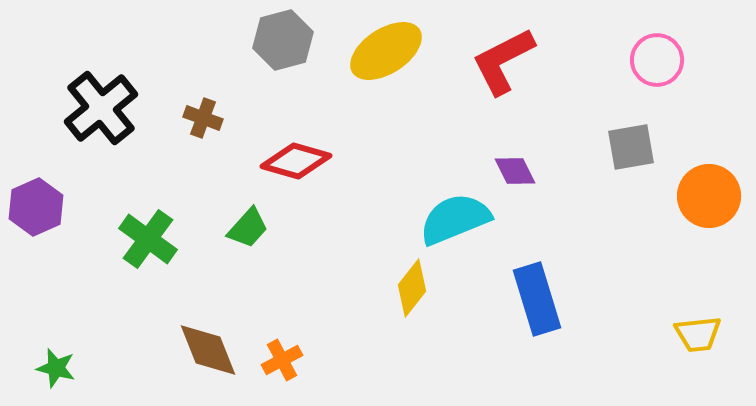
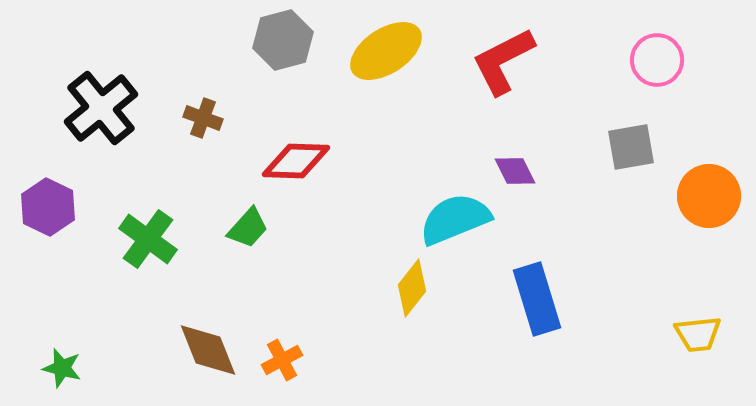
red diamond: rotated 14 degrees counterclockwise
purple hexagon: moved 12 px right; rotated 10 degrees counterclockwise
green star: moved 6 px right
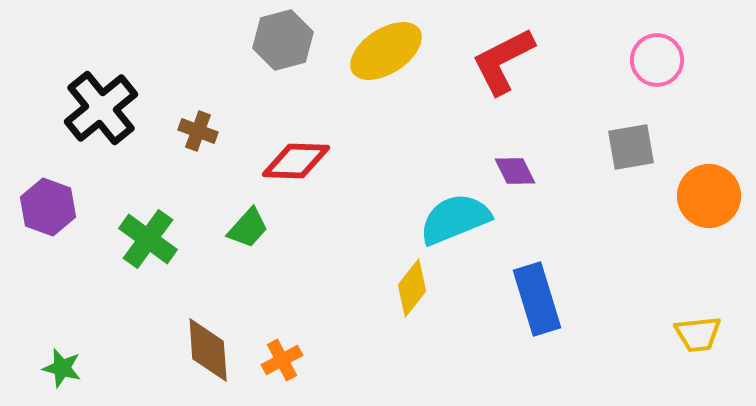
brown cross: moved 5 px left, 13 px down
purple hexagon: rotated 6 degrees counterclockwise
brown diamond: rotated 18 degrees clockwise
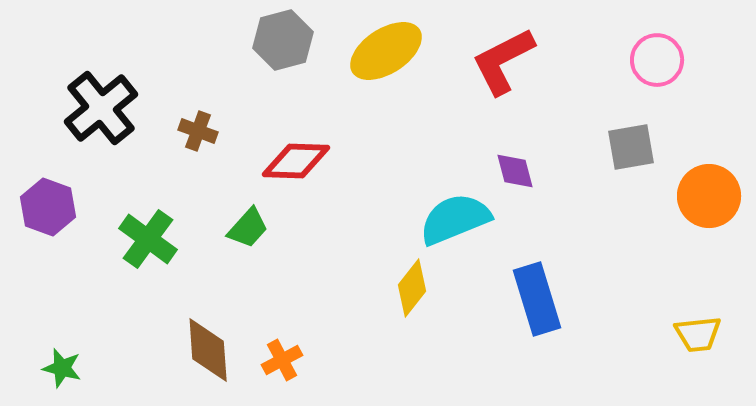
purple diamond: rotated 12 degrees clockwise
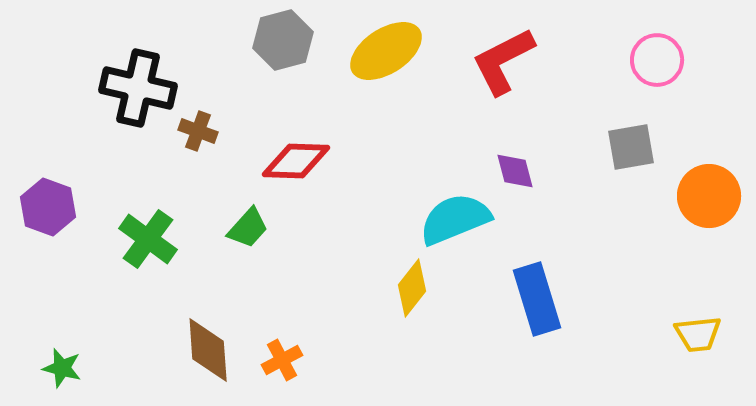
black cross: moved 37 px right, 20 px up; rotated 38 degrees counterclockwise
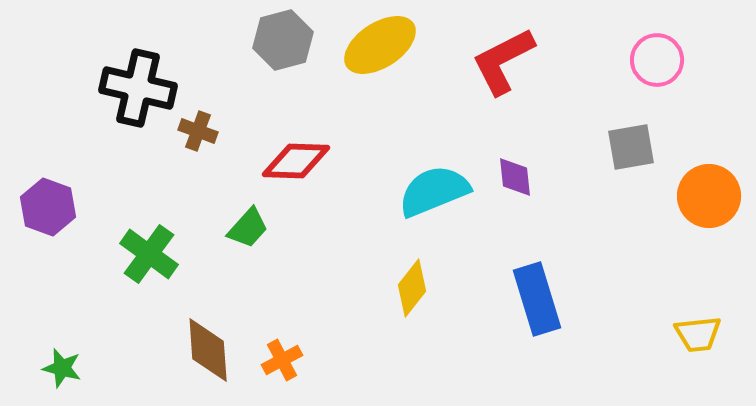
yellow ellipse: moved 6 px left, 6 px up
purple diamond: moved 6 px down; rotated 9 degrees clockwise
cyan semicircle: moved 21 px left, 28 px up
green cross: moved 1 px right, 15 px down
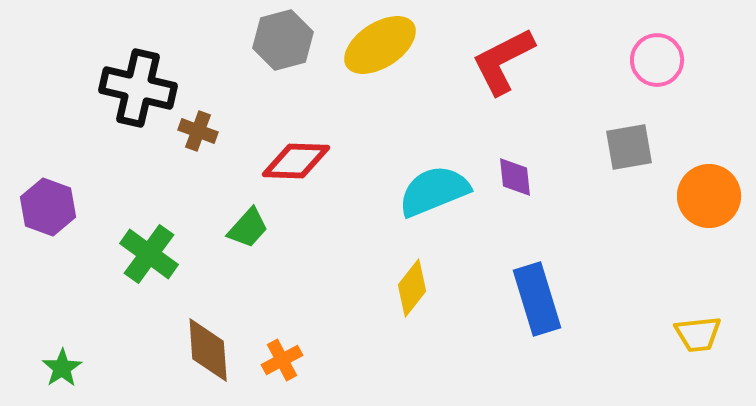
gray square: moved 2 px left
green star: rotated 24 degrees clockwise
